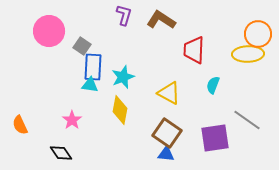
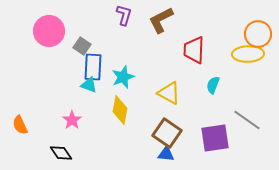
brown L-shape: rotated 60 degrees counterclockwise
cyan triangle: moved 1 px left; rotated 12 degrees clockwise
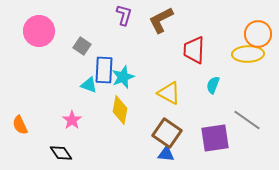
pink circle: moved 10 px left
blue rectangle: moved 11 px right, 3 px down
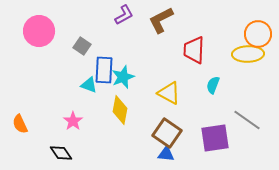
purple L-shape: rotated 45 degrees clockwise
pink star: moved 1 px right, 1 px down
orange semicircle: moved 1 px up
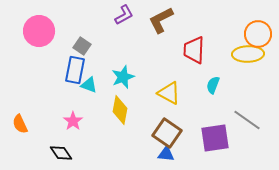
blue rectangle: moved 29 px left; rotated 8 degrees clockwise
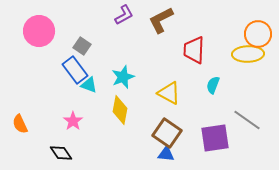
blue rectangle: rotated 48 degrees counterclockwise
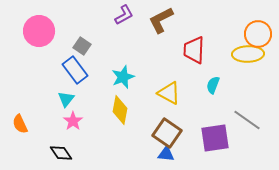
cyan triangle: moved 23 px left, 14 px down; rotated 48 degrees clockwise
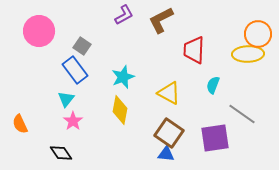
gray line: moved 5 px left, 6 px up
brown square: moved 2 px right
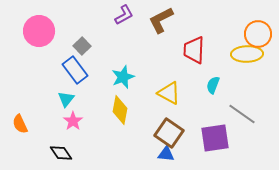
gray square: rotated 12 degrees clockwise
yellow ellipse: moved 1 px left
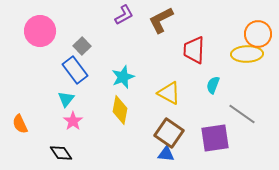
pink circle: moved 1 px right
